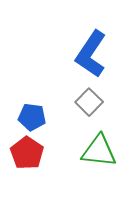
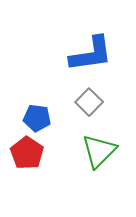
blue L-shape: rotated 132 degrees counterclockwise
blue pentagon: moved 5 px right, 1 px down
green triangle: rotated 51 degrees counterclockwise
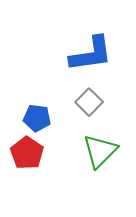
green triangle: moved 1 px right
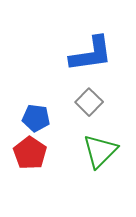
blue pentagon: moved 1 px left
red pentagon: moved 3 px right
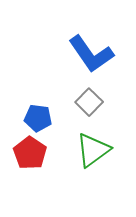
blue L-shape: rotated 63 degrees clockwise
blue pentagon: moved 2 px right
green triangle: moved 7 px left, 1 px up; rotated 9 degrees clockwise
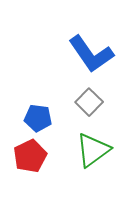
red pentagon: moved 3 px down; rotated 12 degrees clockwise
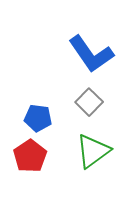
green triangle: moved 1 px down
red pentagon: rotated 8 degrees counterclockwise
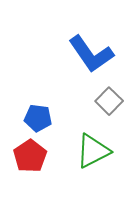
gray square: moved 20 px right, 1 px up
green triangle: rotated 9 degrees clockwise
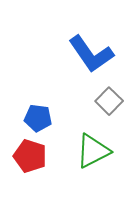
red pentagon: rotated 20 degrees counterclockwise
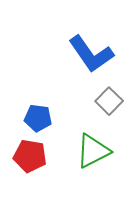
red pentagon: rotated 8 degrees counterclockwise
